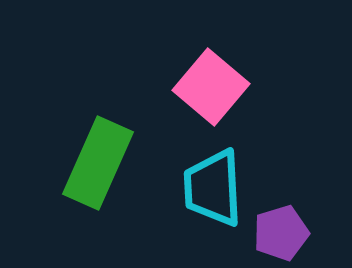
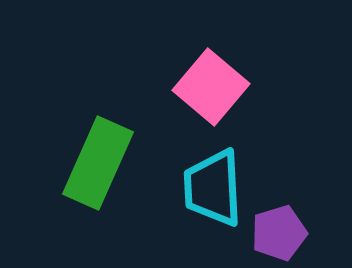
purple pentagon: moved 2 px left
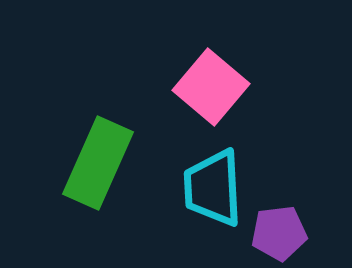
purple pentagon: rotated 10 degrees clockwise
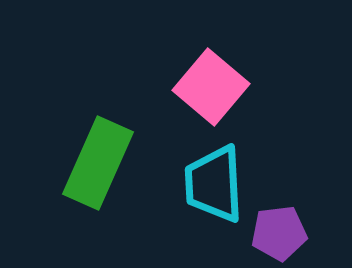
cyan trapezoid: moved 1 px right, 4 px up
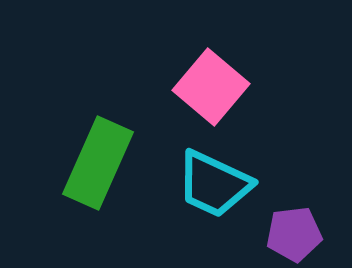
cyan trapezoid: rotated 62 degrees counterclockwise
purple pentagon: moved 15 px right, 1 px down
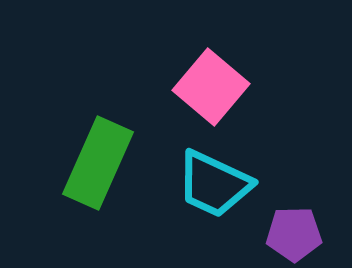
purple pentagon: rotated 6 degrees clockwise
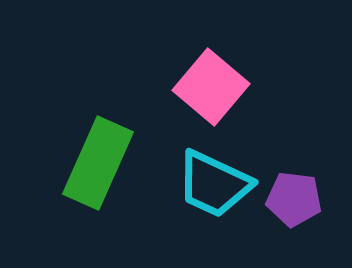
purple pentagon: moved 35 px up; rotated 8 degrees clockwise
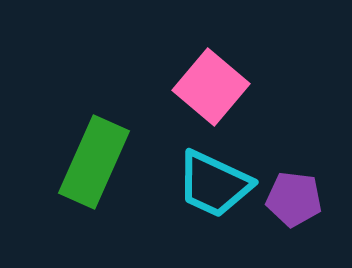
green rectangle: moved 4 px left, 1 px up
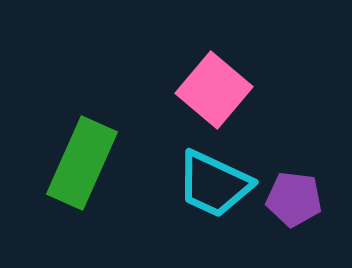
pink square: moved 3 px right, 3 px down
green rectangle: moved 12 px left, 1 px down
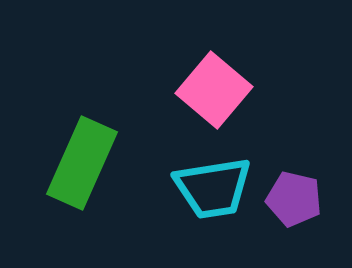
cyan trapezoid: moved 1 px left, 4 px down; rotated 34 degrees counterclockwise
purple pentagon: rotated 6 degrees clockwise
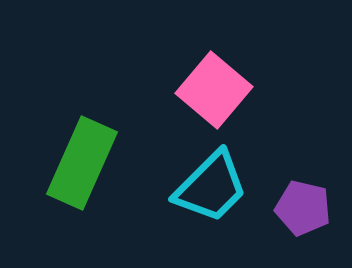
cyan trapezoid: moved 2 px left, 1 px up; rotated 36 degrees counterclockwise
purple pentagon: moved 9 px right, 9 px down
